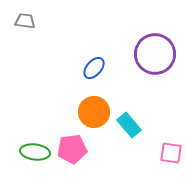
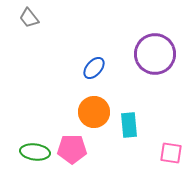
gray trapezoid: moved 4 px right, 3 px up; rotated 135 degrees counterclockwise
cyan rectangle: rotated 35 degrees clockwise
pink pentagon: rotated 8 degrees clockwise
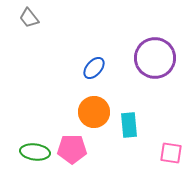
purple circle: moved 4 px down
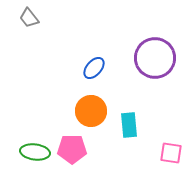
orange circle: moved 3 px left, 1 px up
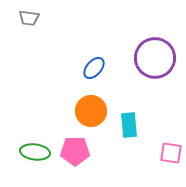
gray trapezoid: rotated 45 degrees counterclockwise
pink pentagon: moved 3 px right, 2 px down
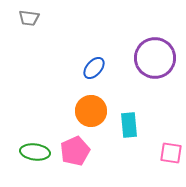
pink pentagon: rotated 24 degrees counterclockwise
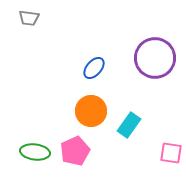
cyan rectangle: rotated 40 degrees clockwise
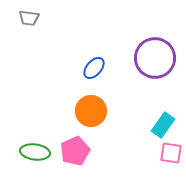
cyan rectangle: moved 34 px right
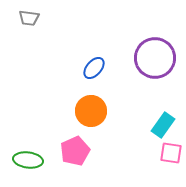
green ellipse: moved 7 px left, 8 px down
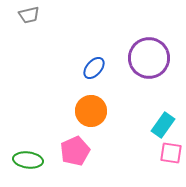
gray trapezoid: moved 3 px up; rotated 20 degrees counterclockwise
purple circle: moved 6 px left
